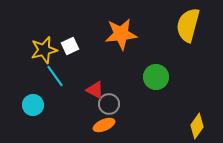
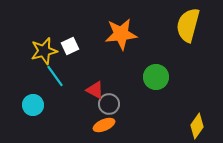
yellow star: moved 1 px down
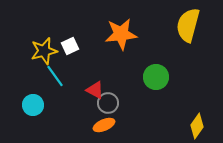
gray circle: moved 1 px left, 1 px up
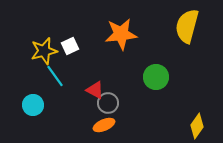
yellow semicircle: moved 1 px left, 1 px down
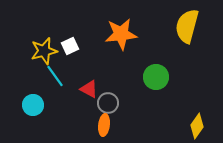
red triangle: moved 6 px left, 1 px up
orange ellipse: rotated 60 degrees counterclockwise
